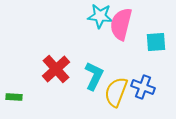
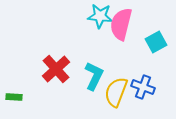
cyan square: rotated 25 degrees counterclockwise
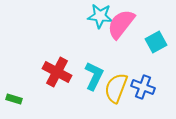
pink semicircle: rotated 24 degrees clockwise
red cross: moved 1 px right, 3 px down; rotated 20 degrees counterclockwise
yellow semicircle: moved 4 px up
green rectangle: moved 2 px down; rotated 14 degrees clockwise
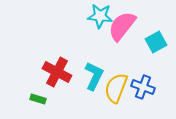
pink semicircle: moved 1 px right, 2 px down
green rectangle: moved 24 px right
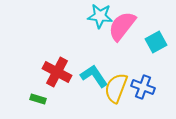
cyan L-shape: rotated 60 degrees counterclockwise
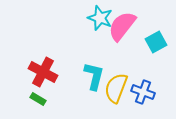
cyan star: moved 2 px down; rotated 15 degrees clockwise
red cross: moved 14 px left
cyan L-shape: rotated 48 degrees clockwise
blue cross: moved 5 px down
green rectangle: rotated 14 degrees clockwise
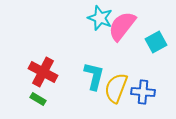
blue cross: rotated 15 degrees counterclockwise
